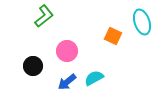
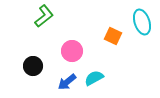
pink circle: moved 5 px right
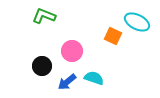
green L-shape: rotated 120 degrees counterclockwise
cyan ellipse: moved 5 px left; rotated 45 degrees counterclockwise
black circle: moved 9 px right
cyan semicircle: rotated 48 degrees clockwise
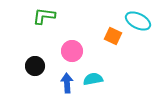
green L-shape: rotated 15 degrees counterclockwise
cyan ellipse: moved 1 px right, 1 px up
black circle: moved 7 px left
cyan semicircle: moved 1 px left, 1 px down; rotated 30 degrees counterclockwise
blue arrow: moved 1 px down; rotated 126 degrees clockwise
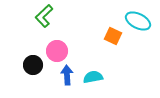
green L-shape: rotated 50 degrees counterclockwise
pink circle: moved 15 px left
black circle: moved 2 px left, 1 px up
cyan semicircle: moved 2 px up
blue arrow: moved 8 px up
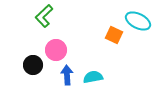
orange square: moved 1 px right, 1 px up
pink circle: moved 1 px left, 1 px up
